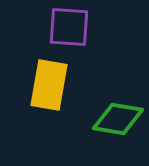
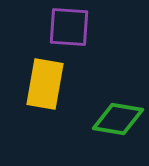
yellow rectangle: moved 4 px left, 1 px up
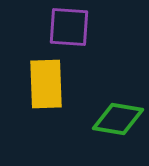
yellow rectangle: moved 1 px right; rotated 12 degrees counterclockwise
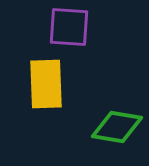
green diamond: moved 1 px left, 8 px down
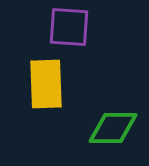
green diamond: moved 4 px left, 1 px down; rotated 9 degrees counterclockwise
